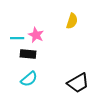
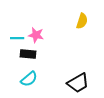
yellow semicircle: moved 10 px right
pink star: rotated 14 degrees counterclockwise
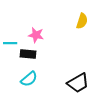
cyan line: moved 7 px left, 5 px down
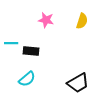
pink star: moved 10 px right, 15 px up
cyan line: moved 1 px right
black rectangle: moved 3 px right, 3 px up
cyan semicircle: moved 2 px left
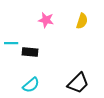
black rectangle: moved 1 px left, 1 px down
cyan semicircle: moved 4 px right, 6 px down
black trapezoid: rotated 15 degrees counterclockwise
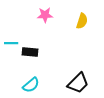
pink star: moved 1 px left, 5 px up; rotated 14 degrees counterclockwise
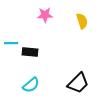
yellow semicircle: rotated 35 degrees counterclockwise
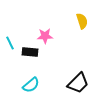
pink star: moved 21 px down
cyan line: moved 1 px left; rotated 64 degrees clockwise
